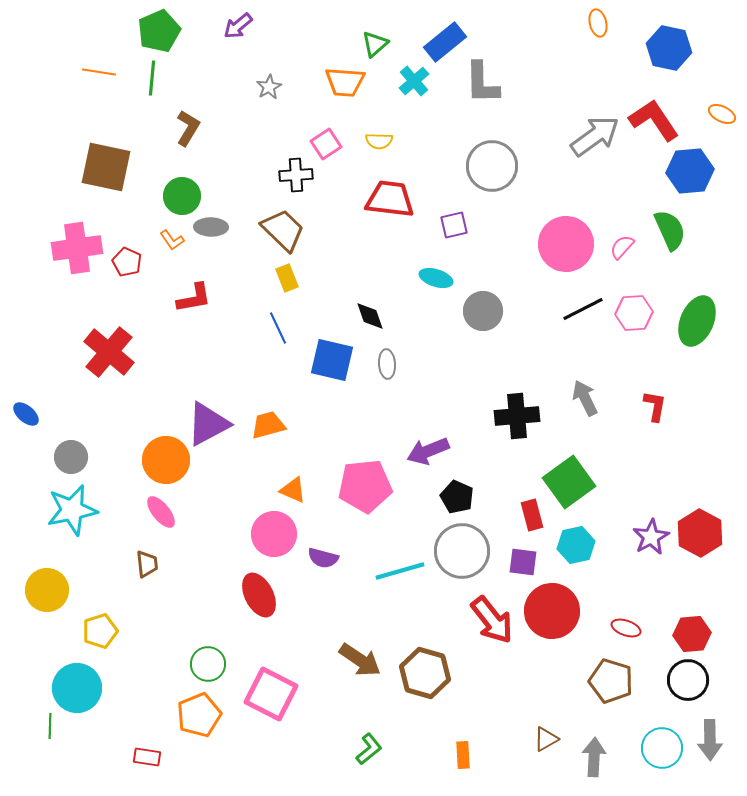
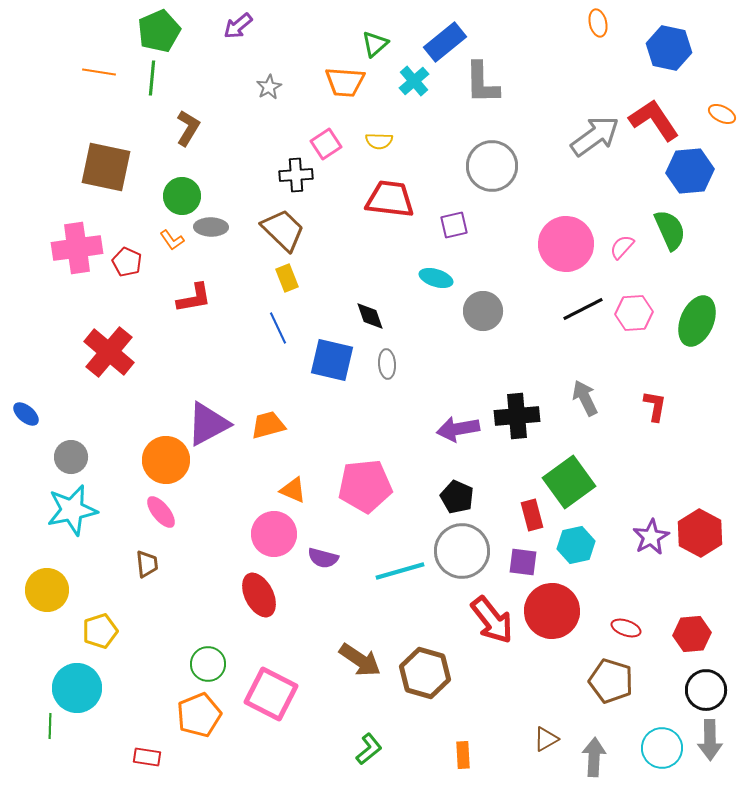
purple arrow at (428, 451): moved 30 px right, 22 px up; rotated 12 degrees clockwise
black circle at (688, 680): moved 18 px right, 10 px down
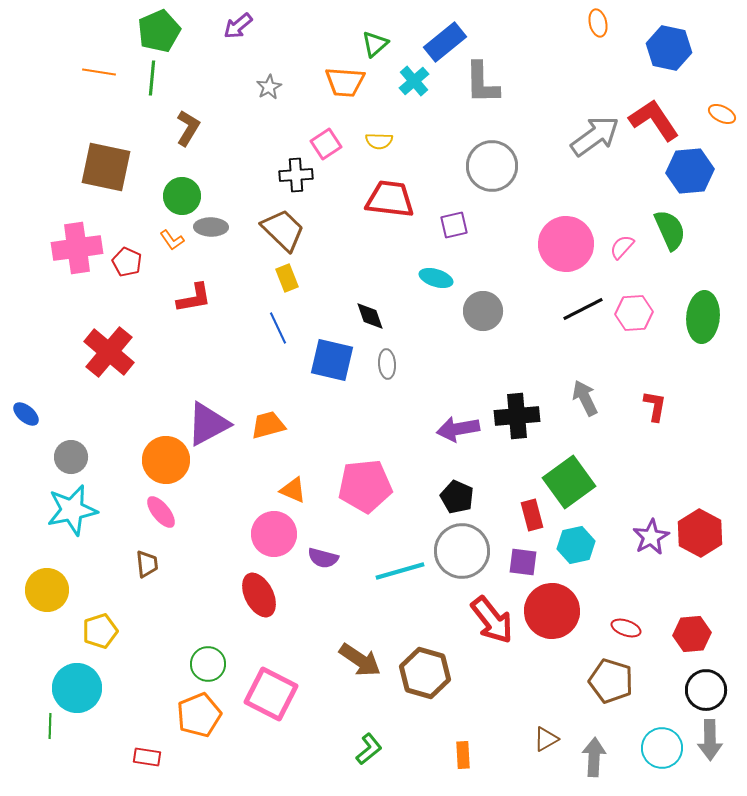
green ellipse at (697, 321): moved 6 px right, 4 px up; rotated 18 degrees counterclockwise
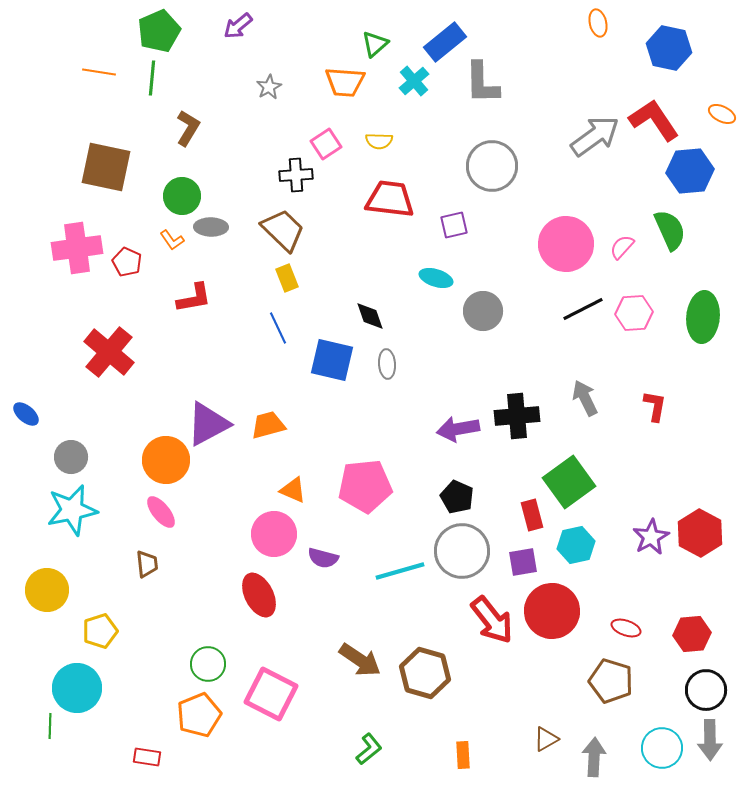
purple square at (523, 562): rotated 16 degrees counterclockwise
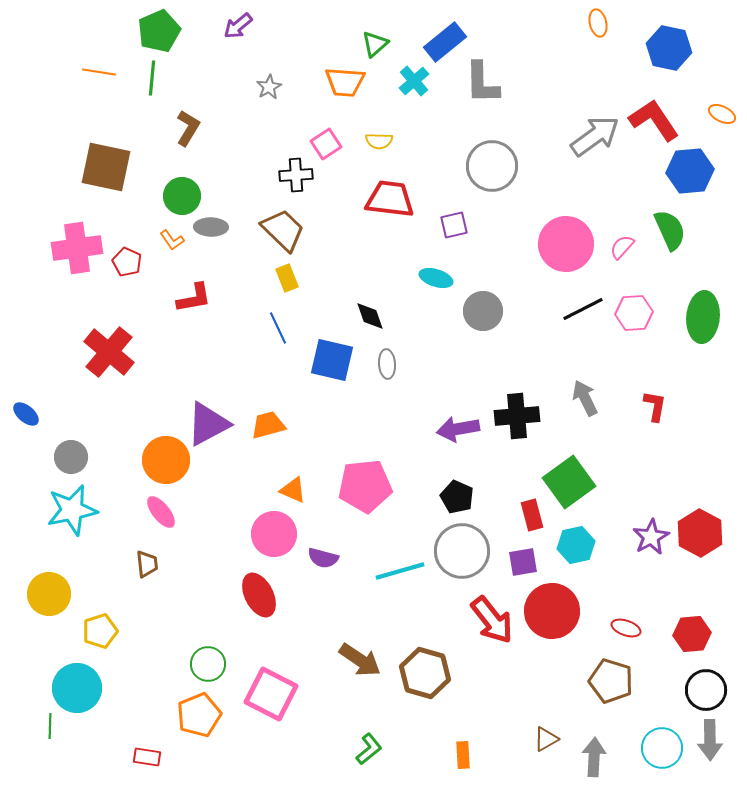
yellow circle at (47, 590): moved 2 px right, 4 px down
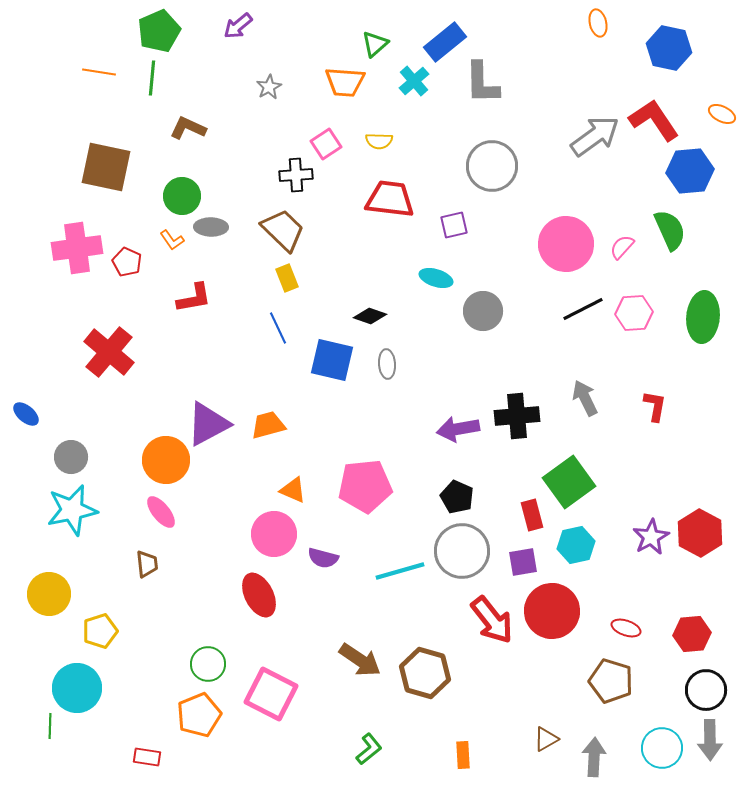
brown L-shape at (188, 128): rotated 96 degrees counterclockwise
black diamond at (370, 316): rotated 52 degrees counterclockwise
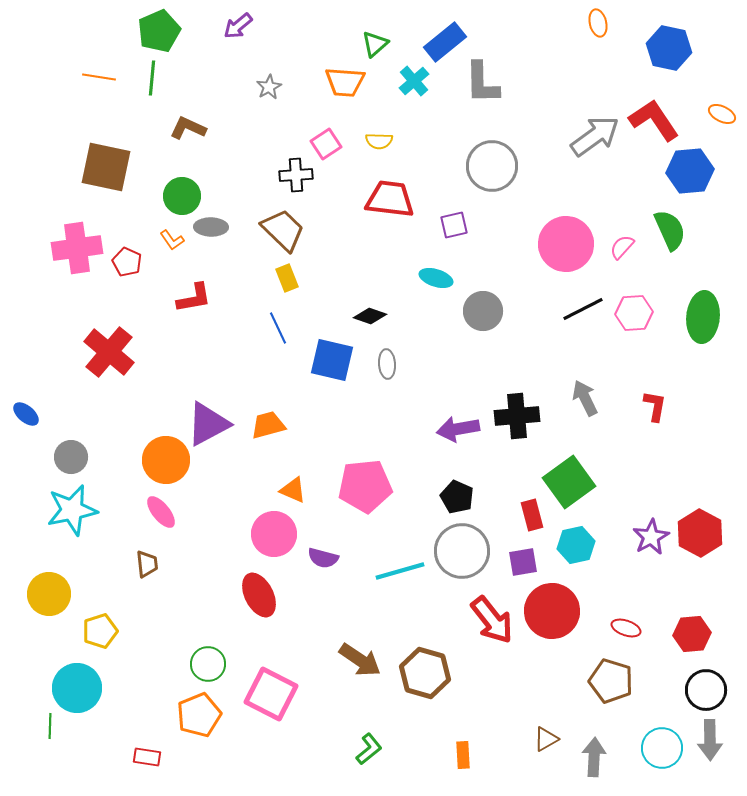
orange line at (99, 72): moved 5 px down
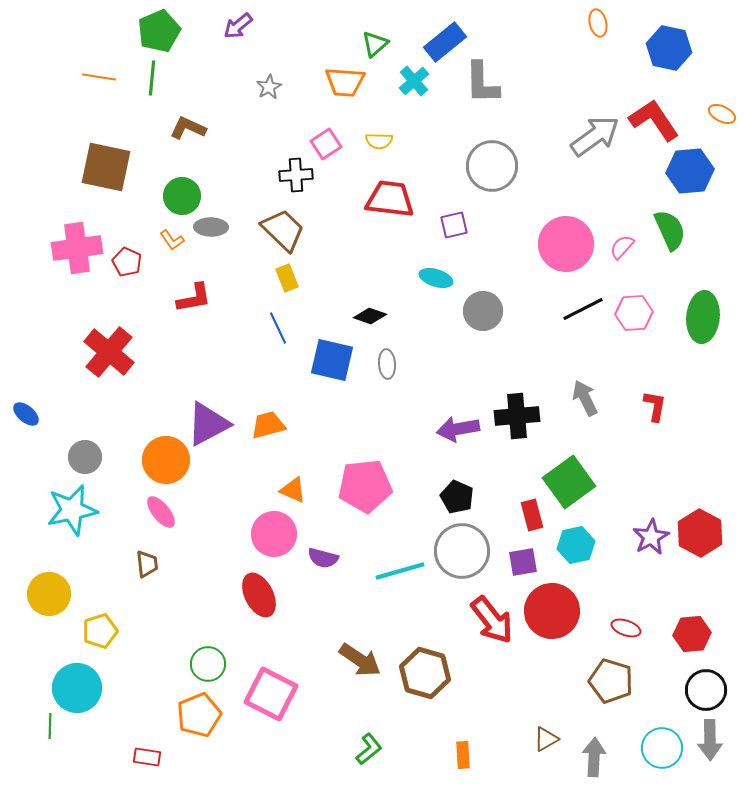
gray circle at (71, 457): moved 14 px right
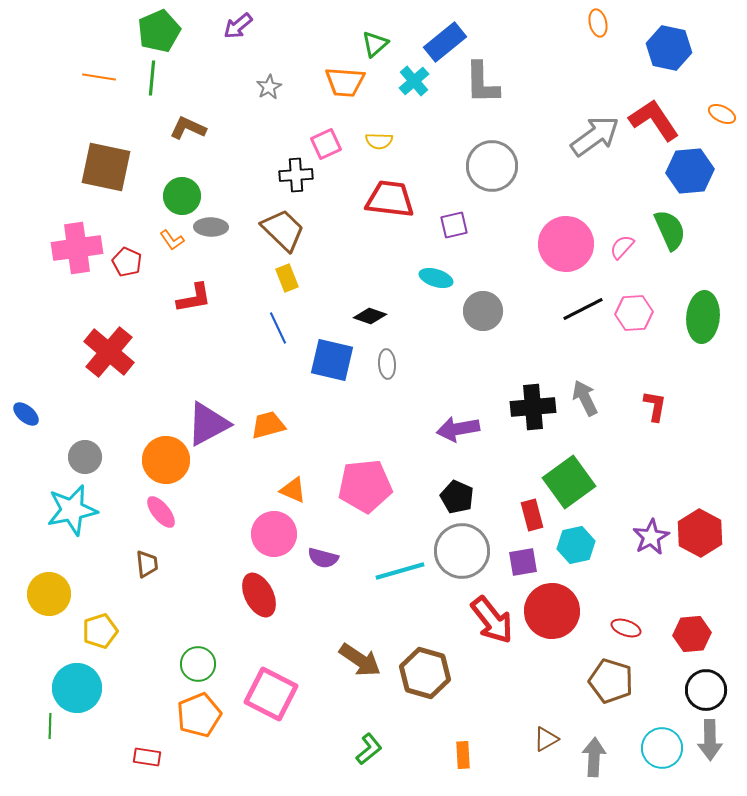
pink square at (326, 144): rotated 8 degrees clockwise
black cross at (517, 416): moved 16 px right, 9 px up
green circle at (208, 664): moved 10 px left
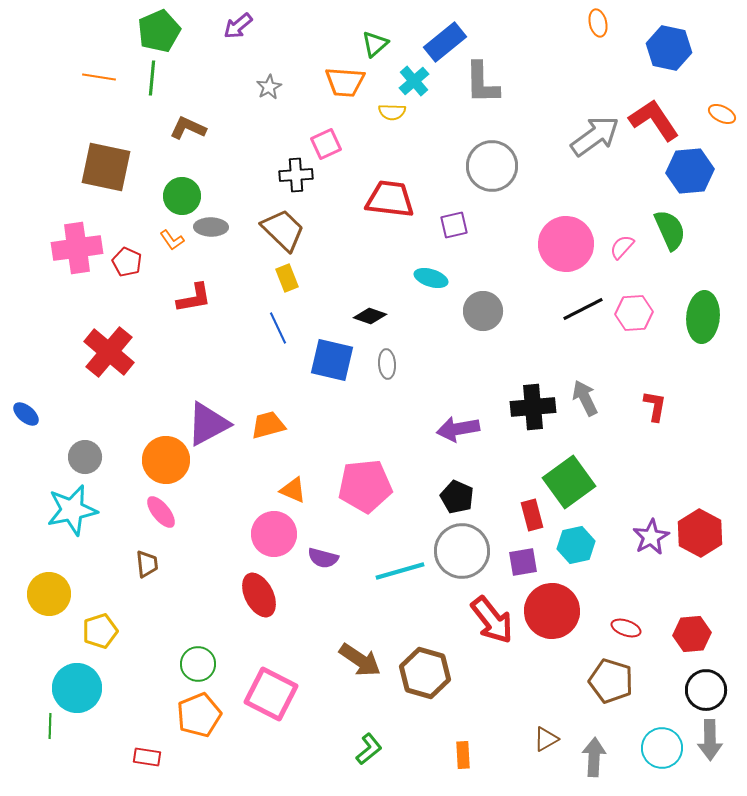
yellow semicircle at (379, 141): moved 13 px right, 29 px up
cyan ellipse at (436, 278): moved 5 px left
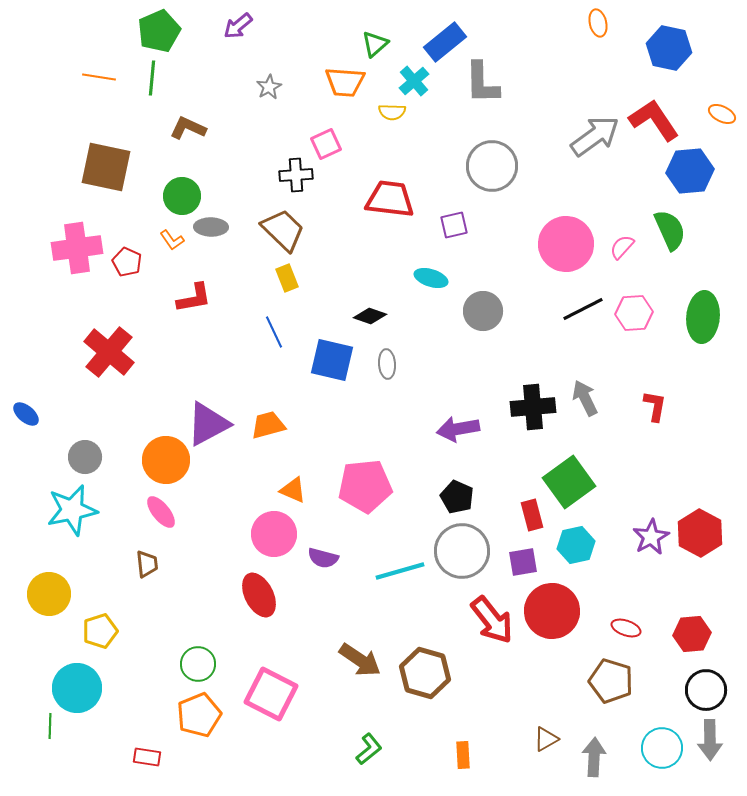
blue line at (278, 328): moved 4 px left, 4 px down
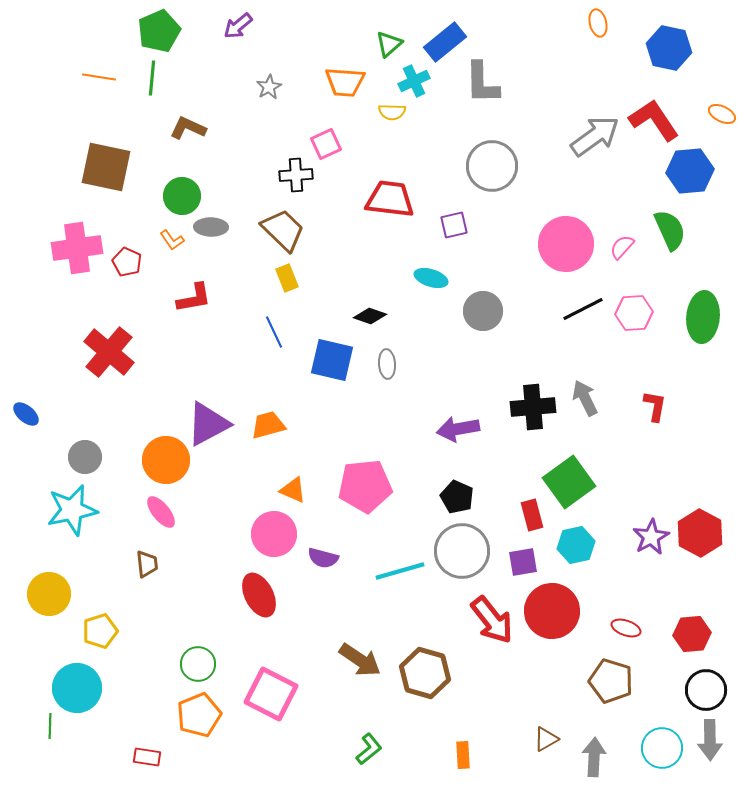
green triangle at (375, 44): moved 14 px right
cyan cross at (414, 81): rotated 16 degrees clockwise
